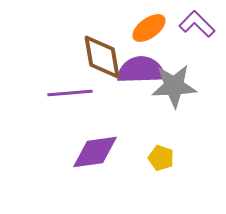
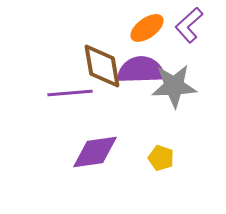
purple L-shape: moved 8 px left, 1 px down; rotated 87 degrees counterclockwise
orange ellipse: moved 2 px left
brown diamond: moved 9 px down
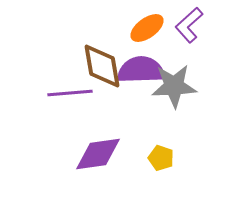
purple diamond: moved 3 px right, 2 px down
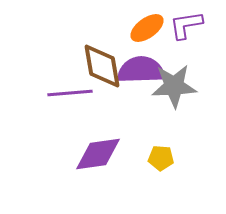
purple L-shape: moved 3 px left; rotated 33 degrees clockwise
yellow pentagon: rotated 15 degrees counterclockwise
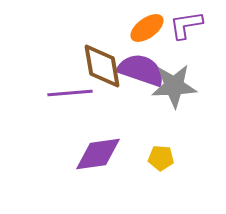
purple semicircle: rotated 21 degrees clockwise
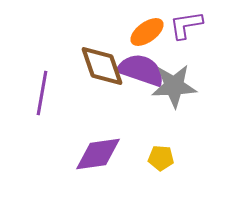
orange ellipse: moved 4 px down
brown diamond: rotated 9 degrees counterclockwise
purple line: moved 28 px left; rotated 75 degrees counterclockwise
